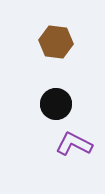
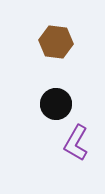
purple L-shape: moved 2 px right, 1 px up; rotated 87 degrees counterclockwise
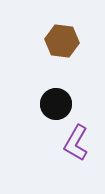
brown hexagon: moved 6 px right, 1 px up
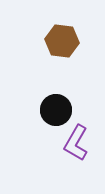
black circle: moved 6 px down
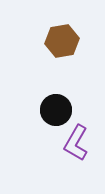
brown hexagon: rotated 16 degrees counterclockwise
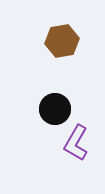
black circle: moved 1 px left, 1 px up
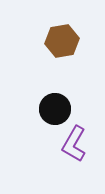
purple L-shape: moved 2 px left, 1 px down
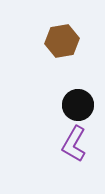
black circle: moved 23 px right, 4 px up
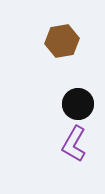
black circle: moved 1 px up
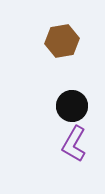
black circle: moved 6 px left, 2 px down
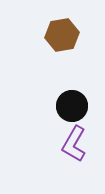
brown hexagon: moved 6 px up
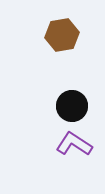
purple L-shape: rotated 93 degrees clockwise
